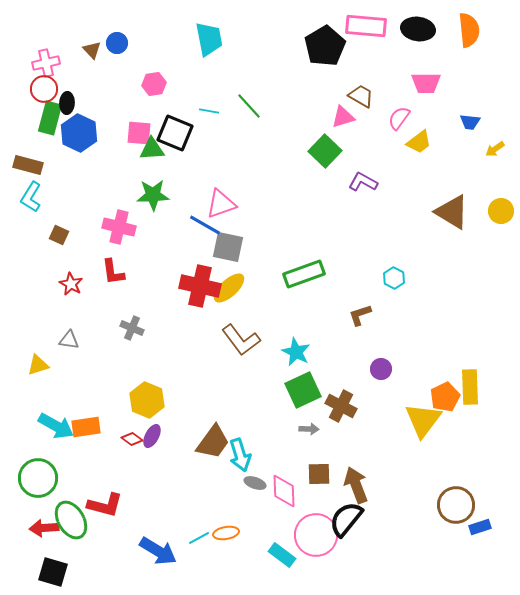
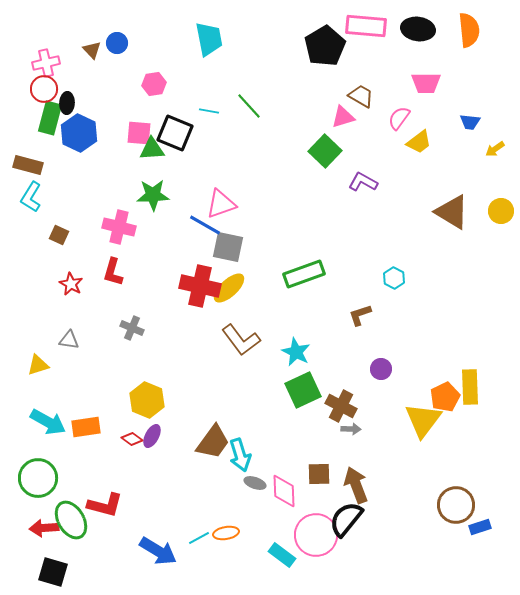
red L-shape at (113, 272): rotated 24 degrees clockwise
cyan arrow at (56, 426): moved 8 px left, 4 px up
gray arrow at (309, 429): moved 42 px right
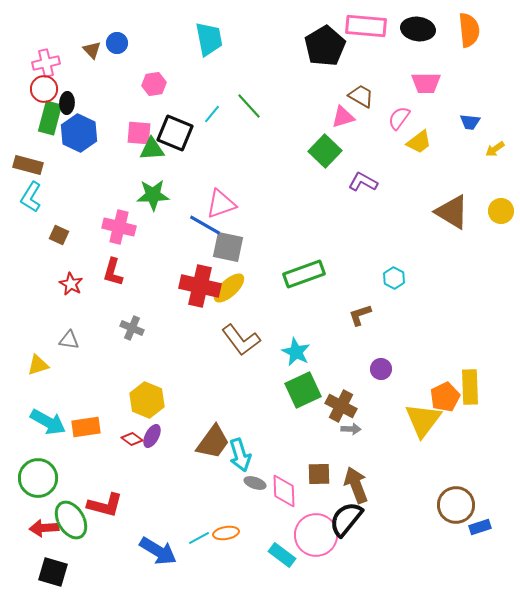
cyan line at (209, 111): moved 3 px right, 3 px down; rotated 60 degrees counterclockwise
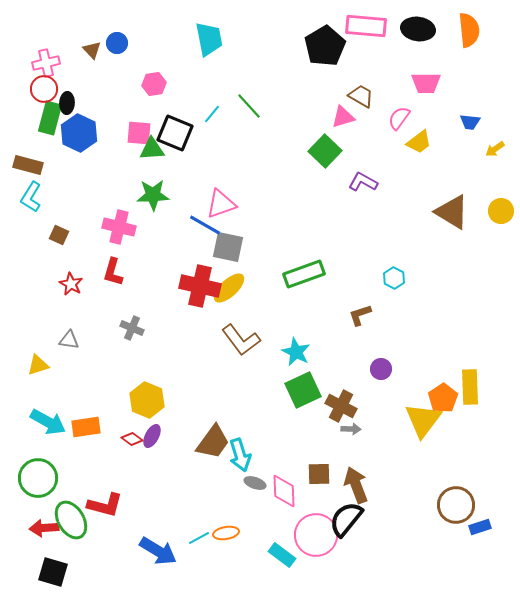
orange pentagon at (445, 397): moved 2 px left, 1 px down; rotated 8 degrees counterclockwise
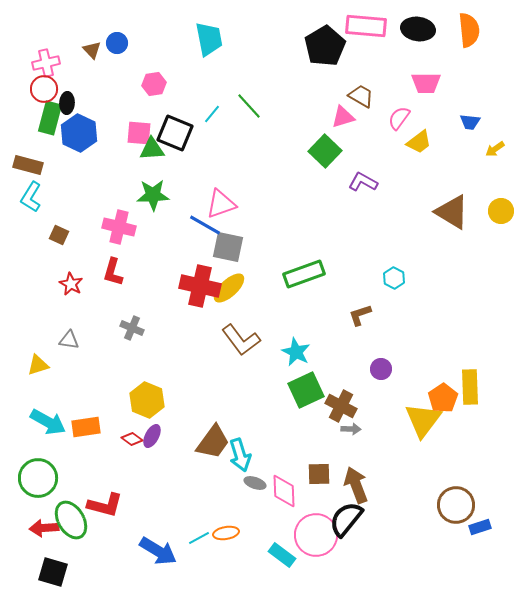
green square at (303, 390): moved 3 px right
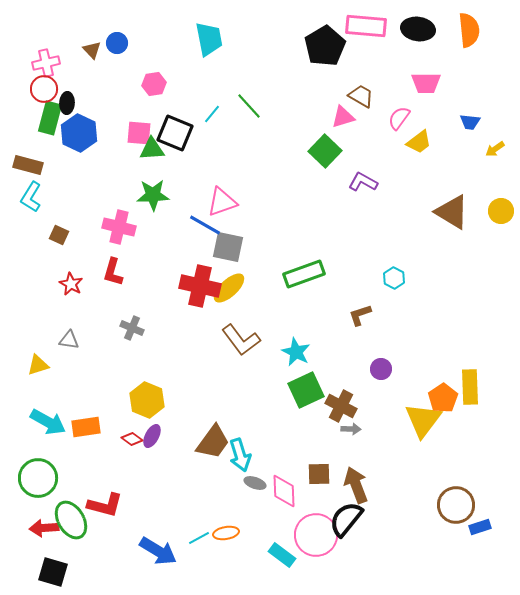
pink triangle at (221, 204): moved 1 px right, 2 px up
